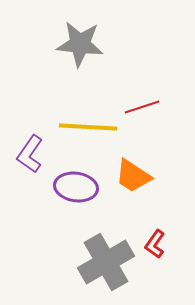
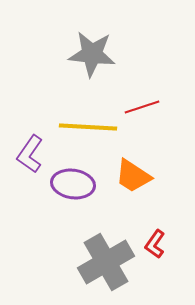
gray star: moved 12 px right, 10 px down
purple ellipse: moved 3 px left, 3 px up
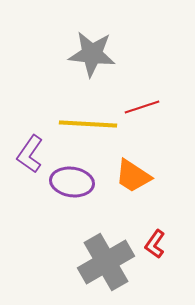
yellow line: moved 3 px up
purple ellipse: moved 1 px left, 2 px up
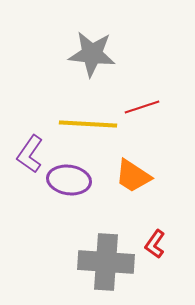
purple ellipse: moved 3 px left, 2 px up
gray cross: rotated 34 degrees clockwise
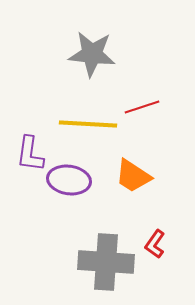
purple L-shape: rotated 27 degrees counterclockwise
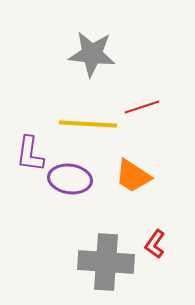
purple ellipse: moved 1 px right, 1 px up
